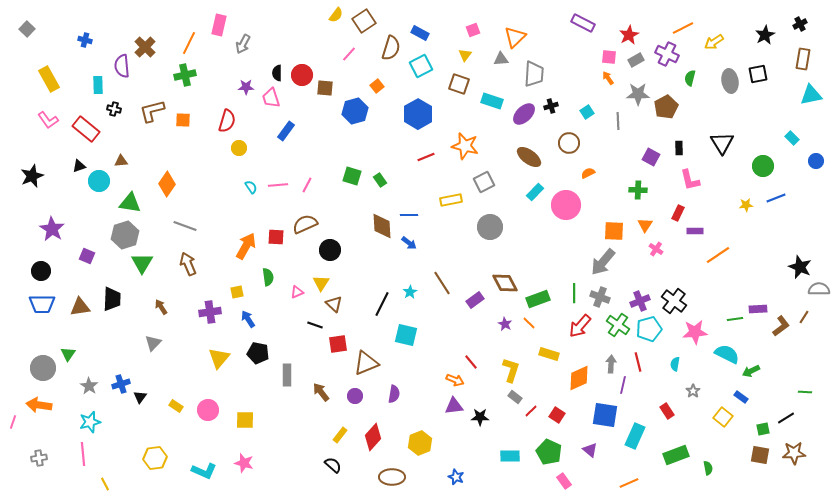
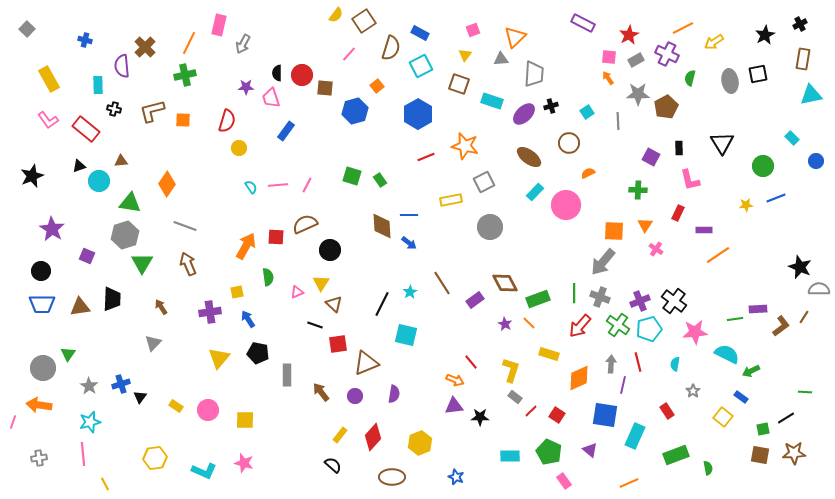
purple rectangle at (695, 231): moved 9 px right, 1 px up
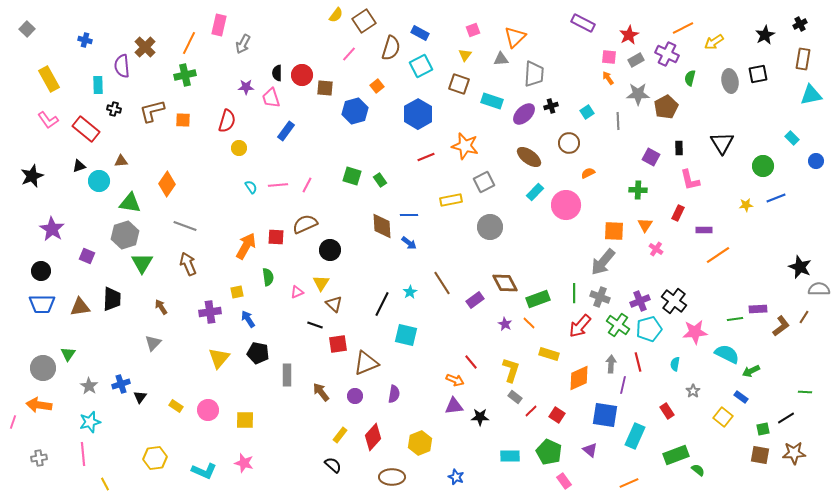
green semicircle at (708, 468): moved 10 px left, 2 px down; rotated 40 degrees counterclockwise
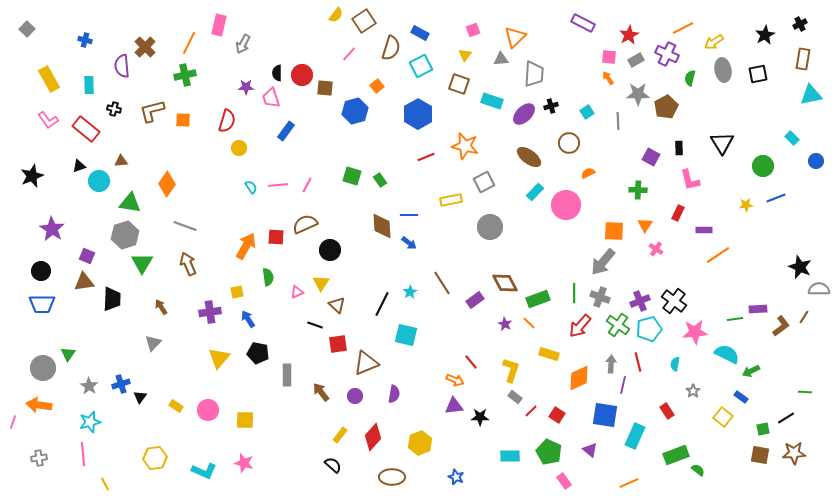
gray ellipse at (730, 81): moved 7 px left, 11 px up
cyan rectangle at (98, 85): moved 9 px left
brown triangle at (334, 304): moved 3 px right, 1 px down
brown triangle at (80, 307): moved 4 px right, 25 px up
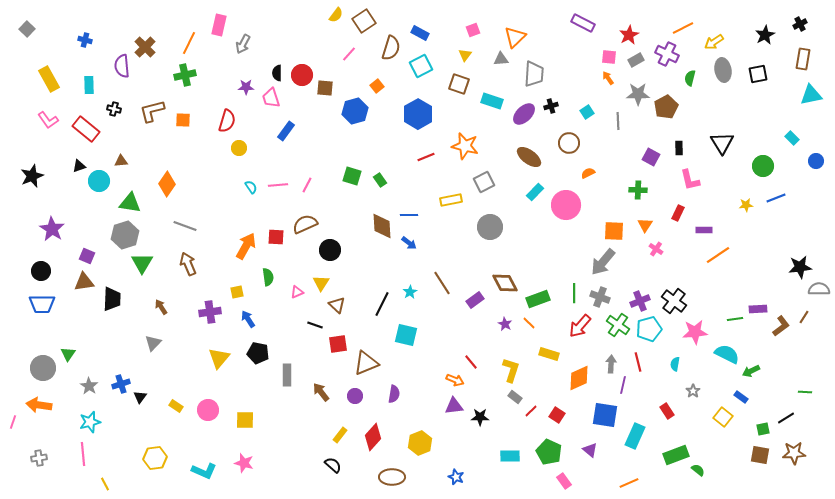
black star at (800, 267): rotated 30 degrees counterclockwise
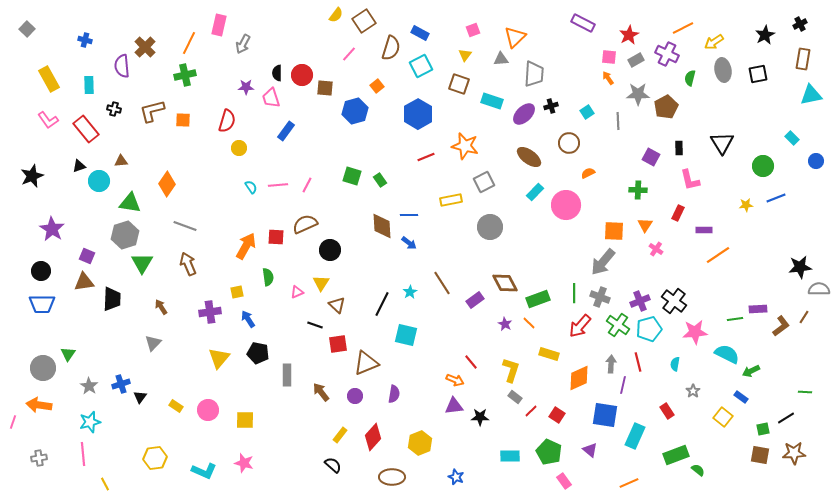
red rectangle at (86, 129): rotated 12 degrees clockwise
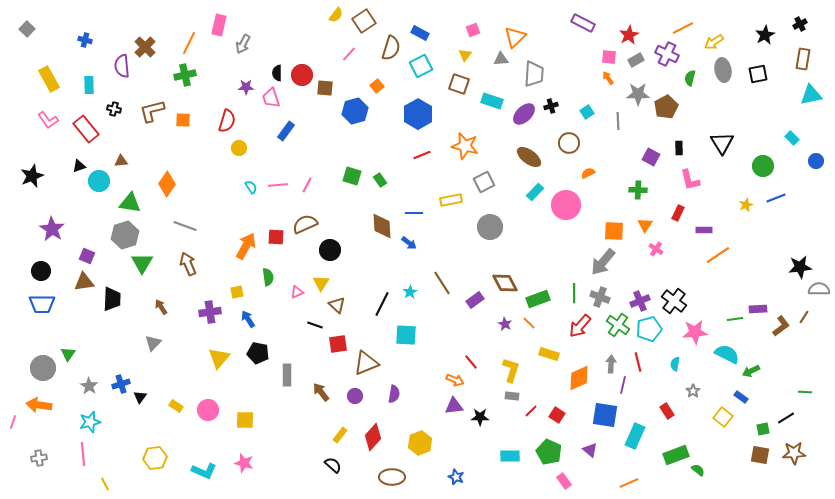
red line at (426, 157): moved 4 px left, 2 px up
yellow star at (746, 205): rotated 16 degrees counterclockwise
blue line at (409, 215): moved 5 px right, 2 px up
cyan square at (406, 335): rotated 10 degrees counterclockwise
gray rectangle at (515, 397): moved 3 px left, 1 px up; rotated 32 degrees counterclockwise
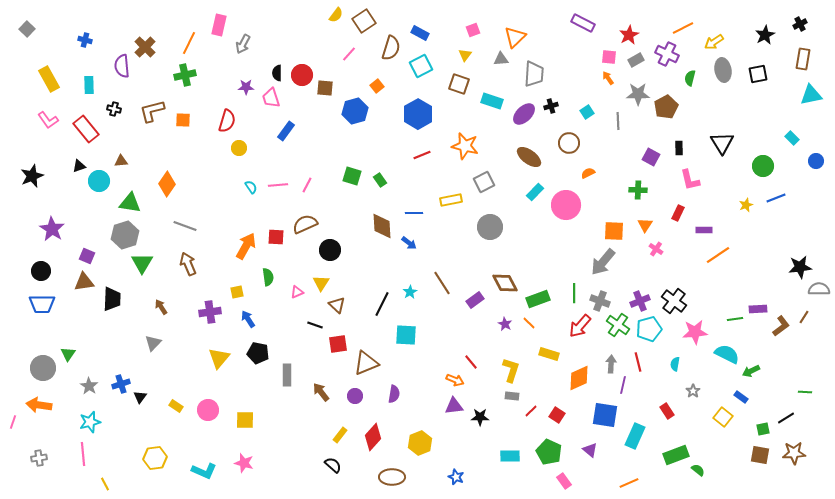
gray cross at (600, 297): moved 4 px down
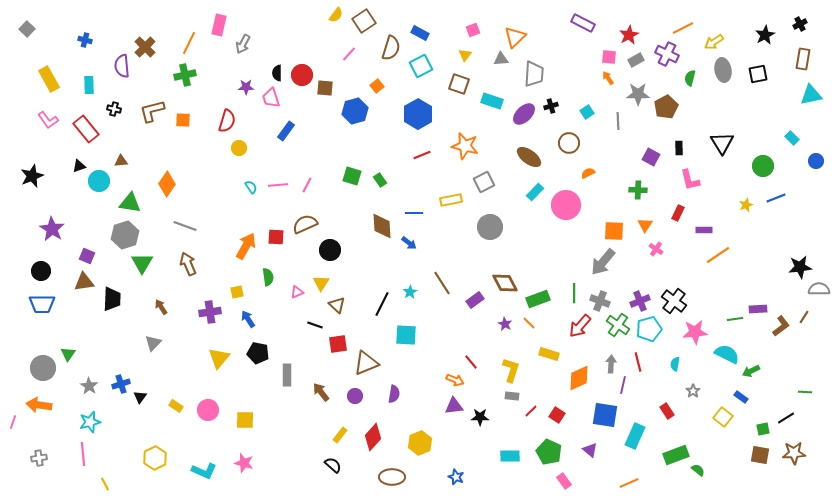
yellow hexagon at (155, 458): rotated 20 degrees counterclockwise
